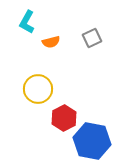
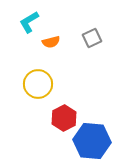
cyan L-shape: moved 2 px right; rotated 30 degrees clockwise
yellow circle: moved 5 px up
blue hexagon: rotated 6 degrees counterclockwise
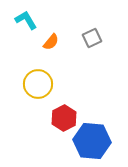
cyan L-shape: moved 3 px left, 2 px up; rotated 90 degrees clockwise
orange semicircle: rotated 36 degrees counterclockwise
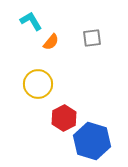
cyan L-shape: moved 5 px right, 1 px down
gray square: rotated 18 degrees clockwise
blue hexagon: rotated 12 degrees clockwise
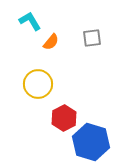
cyan L-shape: moved 1 px left
blue hexagon: moved 1 px left, 1 px down
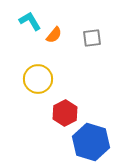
orange semicircle: moved 3 px right, 7 px up
yellow circle: moved 5 px up
red hexagon: moved 1 px right, 5 px up
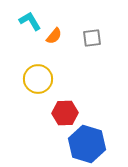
orange semicircle: moved 1 px down
red hexagon: rotated 25 degrees clockwise
blue hexagon: moved 4 px left, 2 px down
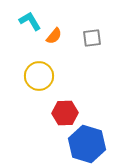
yellow circle: moved 1 px right, 3 px up
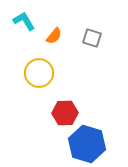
cyan L-shape: moved 6 px left
gray square: rotated 24 degrees clockwise
yellow circle: moved 3 px up
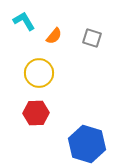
red hexagon: moved 29 px left
